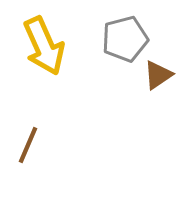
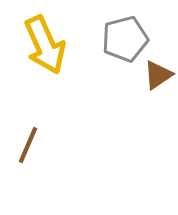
yellow arrow: moved 1 px right, 1 px up
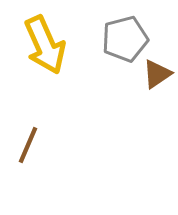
brown triangle: moved 1 px left, 1 px up
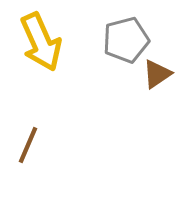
gray pentagon: moved 1 px right, 1 px down
yellow arrow: moved 4 px left, 3 px up
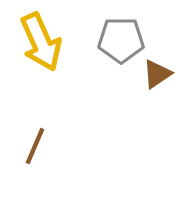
gray pentagon: moved 5 px left; rotated 15 degrees clockwise
brown line: moved 7 px right, 1 px down
